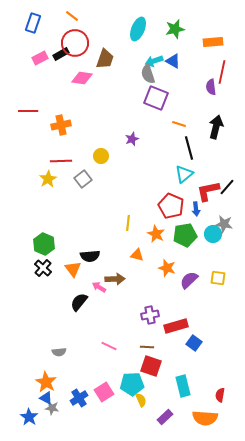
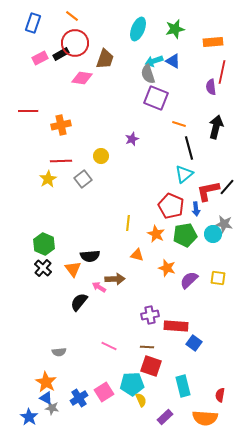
red rectangle at (176, 326): rotated 20 degrees clockwise
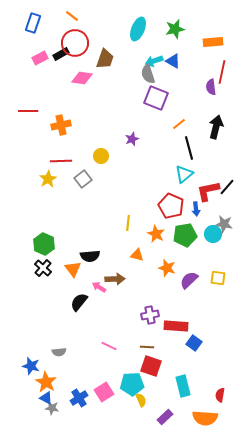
orange line at (179, 124): rotated 56 degrees counterclockwise
blue star at (29, 417): moved 2 px right, 51 px up; rotated 18 degrees counterclockwise
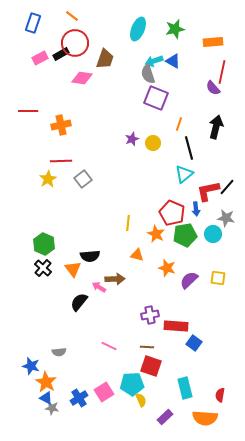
purple semicircle at (211, 87): moved 2 px right, 1 px down; rotated 35 degrees counterclockwise
orange line at (179, 124): rotated 32 degrees counterclockwise
yellow circle at (101, 156): moved 52 px right, 13 px up
red pentagon at (171, 206): moved 1 px right, 7 px down
gray star at (224, 224): moved 2 px right, 6 px up
cyan rectangle at (183, 386): moved 2 px right, 2 px down
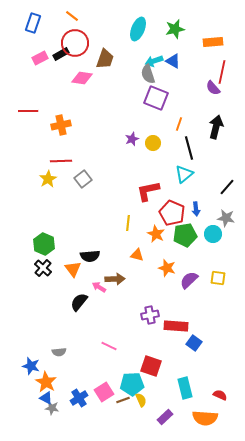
red L-shape at (208, 191): moved 60 px left
brown line at (147, 347): moved 24 px left, 53 px down; rotated 24 degrees counterclockwise
red semicircle at (220, 395): rotated 104 degrees clockwise
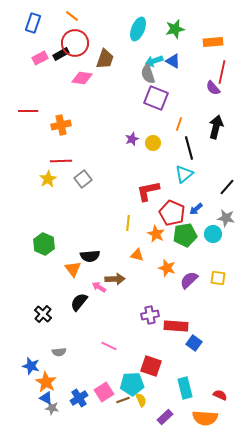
blue arrow at (196, 209): rotated 56 degrees clockwise
black cross at (43, 268): moved 46 px down
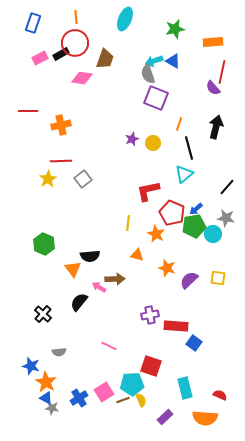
orange line at (72, 16): moved 4 px right, 1 px down; rotated 48 degrees clockwise
cyan ellipse at (138, 29): moved 13 px left, 10 px up
green pentagon at (185, 235): moved 9 px right, 9 px up
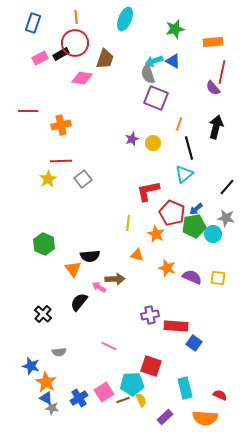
purple semicircle at (189, 280): moved 3 px right, 3 px up; rotated 66 degrees clockwise
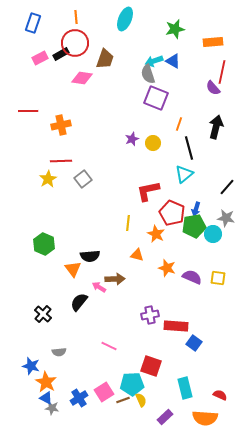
blue arrow at (196, 209): rotated 32 degrees counterclockwise
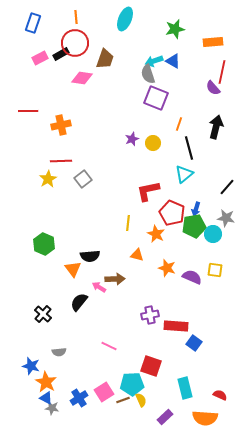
yellow square at (218, 278): moved 3 px left, 8 px up
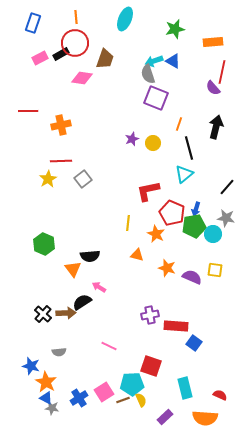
brown arrow at (115, 279): moved 49 px left, 34 px down
black semicircle at (79, 302): moved 3 px right; rotated 18 degrees clockwise
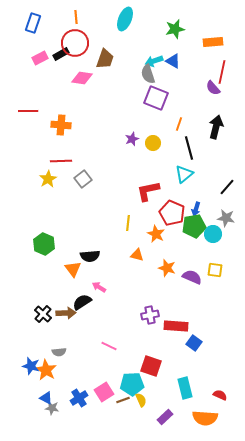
orange cross at (61, 125): rotated 18 degrees clockwise
orange star at (46, 382): moved 12 px up
